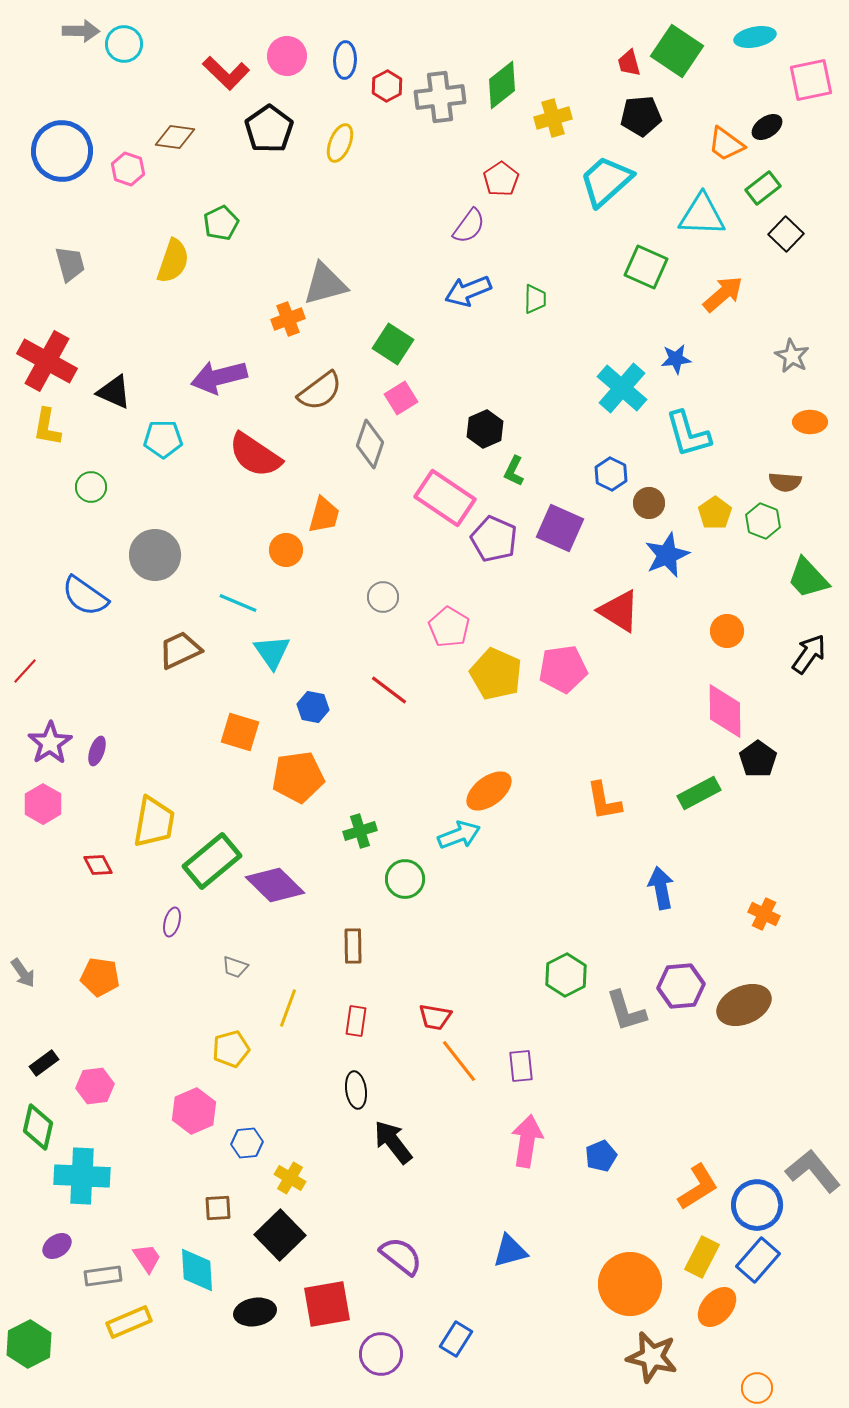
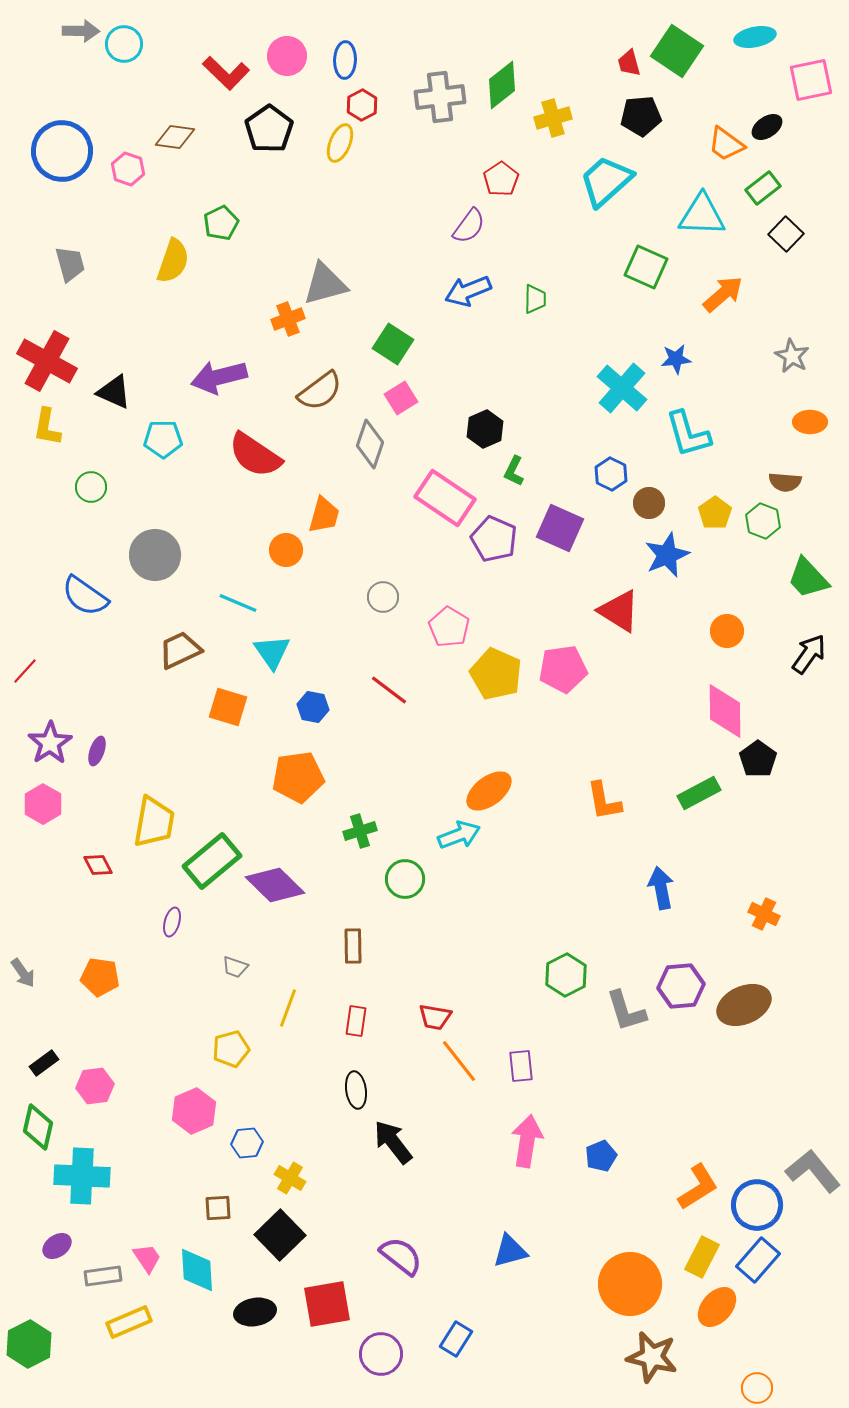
red hexagon at (387, 86): moved 25 px left, 19 px down
orange square at (240, 732): moved 12 px left, 25 px up
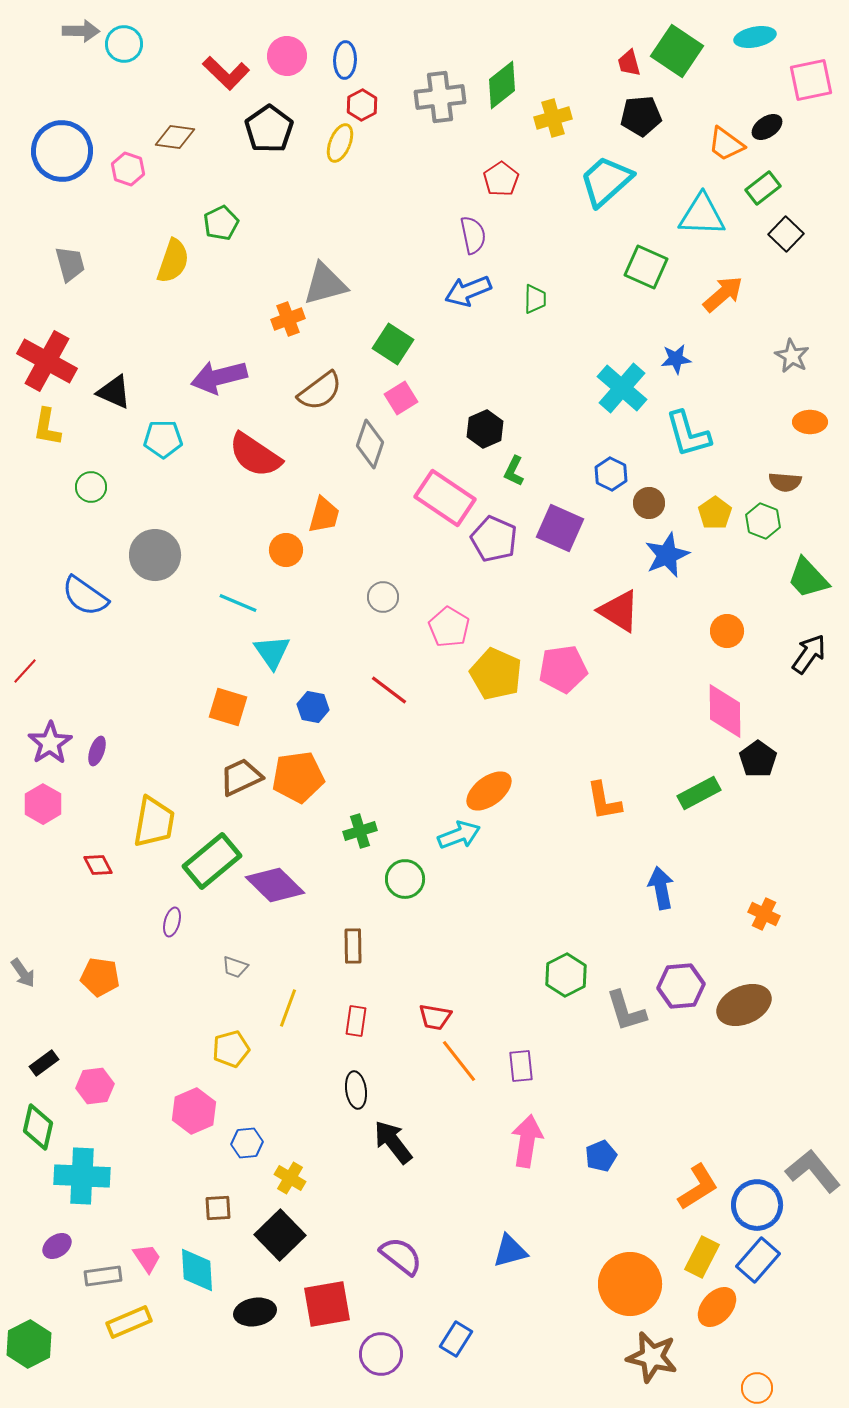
purple semicircle at (469, 226): moved 4 px right, 9 px down; rotated 48 degrees counterclockwise
brown trapezoid at (180, 650): moved 61 px right, 127 px down
